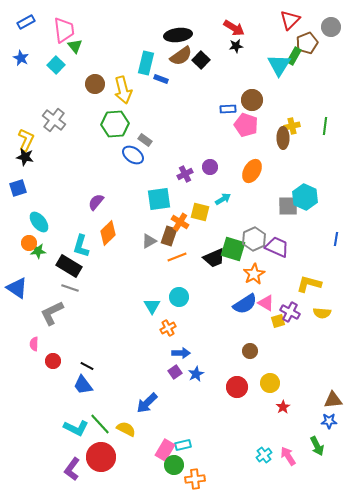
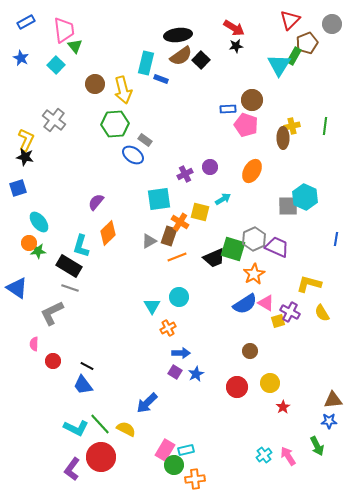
gray circle at (331, 27): moved 1 px right, 3 px up
yellow semicircle at (322, 313): rotated 54 degrees clockwise
purple square at (175, 372): rotated 24 degrees counterclockwise
cyan rectangle at (183, 445): moved 3 px right, 5 px down
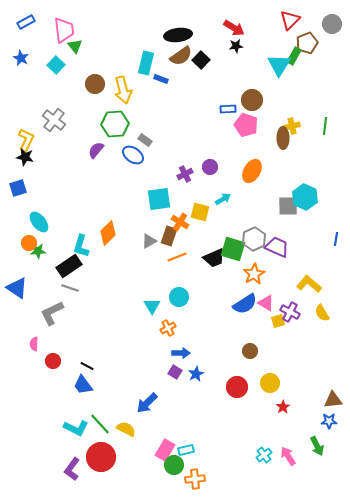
purple semicircle at (96, 202): moved 52 px up
black rectangle at (69, 266): rotated 65 degrees counterclockwise
yellow L-shape at (309, 284): rotated 25 degrees clockwise
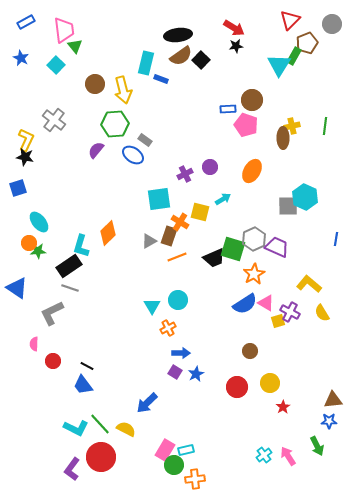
cyan circle at (179, 297): moved 1 px left, 3 px down
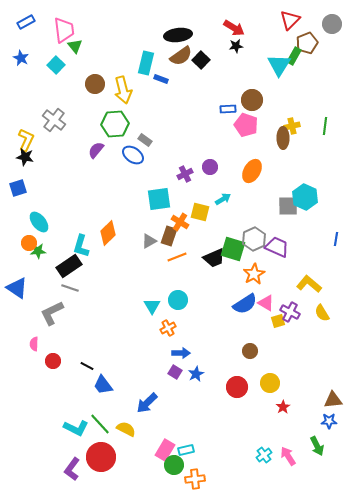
blue trapezoid at (83, 385): moved 20 px right
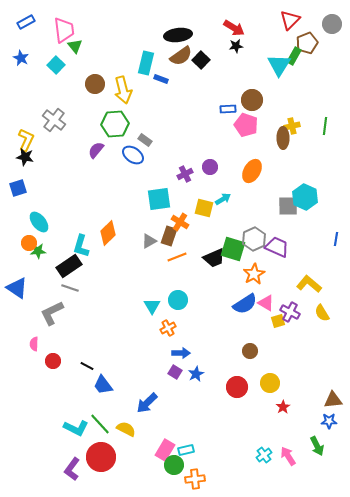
yellow square at (200, 212): moved 4 px right, 4 px up
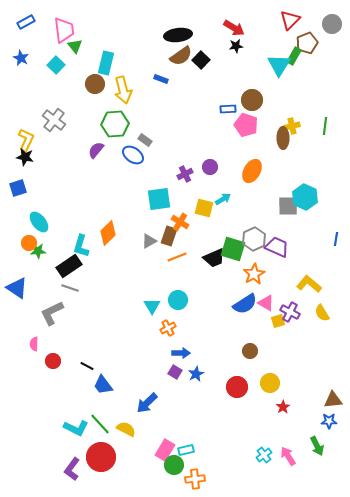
cyan rectangle at (146, 63): moved 40 px left
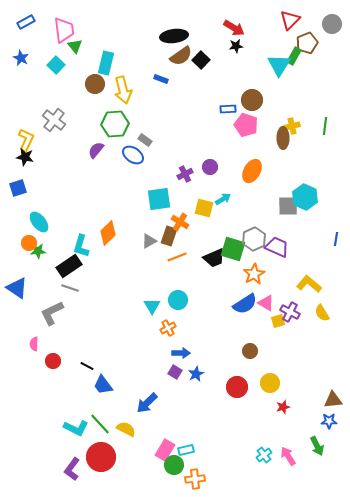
black ellipse at (178, 35): moved 4 px left, 1 px down
red star at (283, 407): rotated 16 degrees clockwise
